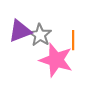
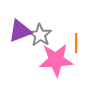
orange line: moved 3 px right, 3 px down
pink star: rotated 20 degrees counterclockwise
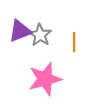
orange line: moved 2 px left, 1 px up
pink star: moved 11 px left, 19 px down; rotated 12 degrees counterclockwise
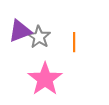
gray star: moved 1 px left, 2 px down
pink star: rotated 20 degrees counterclockwise
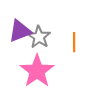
pink star: moved 8 px left, 8 px up
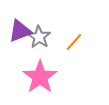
orange line: rotated 42 degrees clockwise
pink star: moved 3 px right, 6 px down
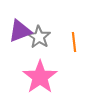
orange line: rotated 48 degrees counterclockwise
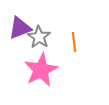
purple triangle: moved 3 px up
pink star: moved 1 px right, 7 px up; rotated 8 degrees clockwise
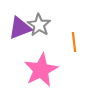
gray star: moved 12 px up
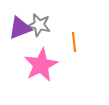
gray star: rotated 20 degrees counterclockwise
pink star: moved 5 px up
